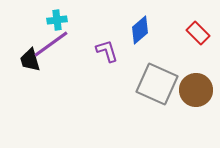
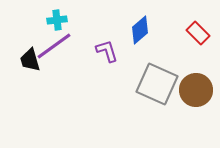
purple line: moved 3 px right, 2 px down
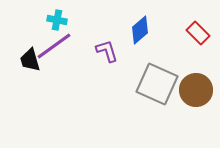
cyan cross: rotated 18 degrees clockwise
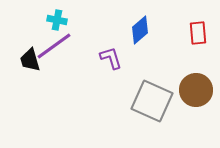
red rectangle: rotated 40 degrees clockwise
purple L-shape: moved 4 px right, 7 px down
gray square: moved 5 px left, 17 px down
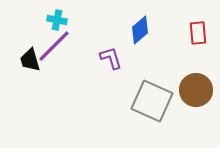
purple line: rotated 9 degrees counterclockwise
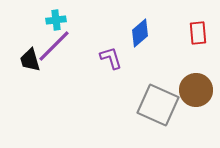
cyan cross: moved 1 px left; rotated 18 degrees counterclockwise
blue diamond: moved 3 px down
gray square: moved 6 px right, 4 px down
